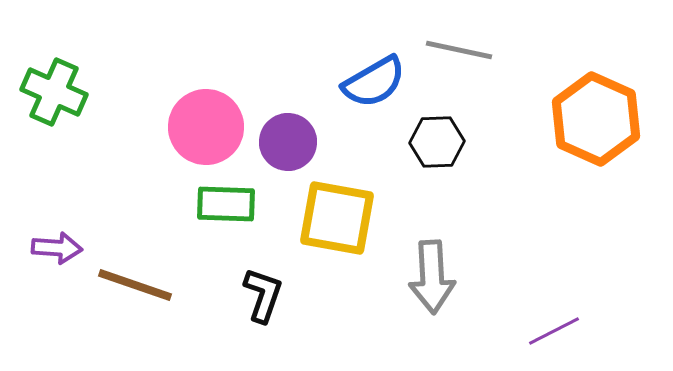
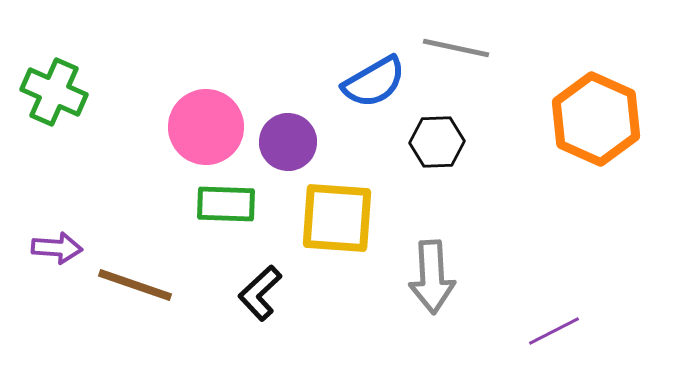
gray line: moved 3 px left, 2 px up
yellow square: rotated 6 degrees counterclockwise
black L-shape: moved 3 px left, 2 px up; rotated 152 degrees counterclockwise
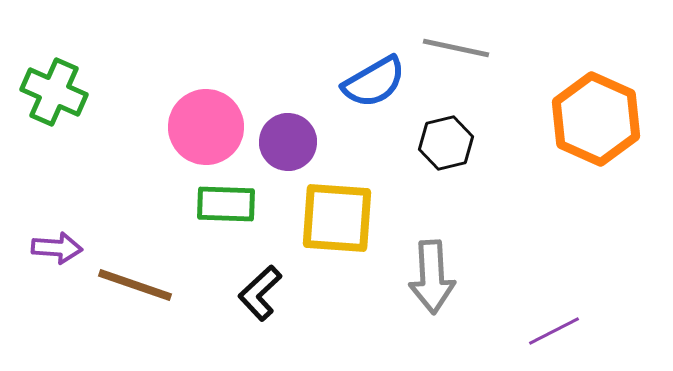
black hexagon: moved 9 px right, 1 px down; rotated 12 degrees counterclockwise
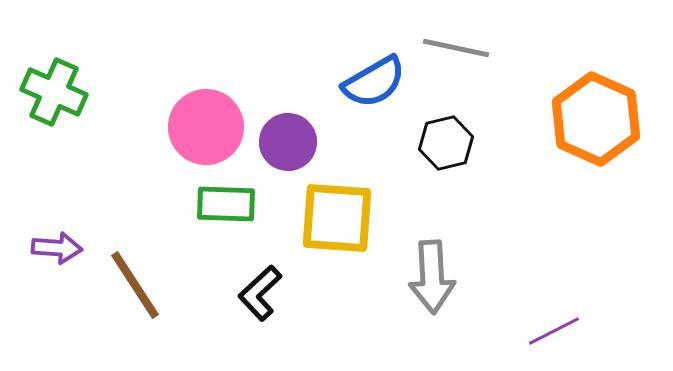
brown line: rotated 38 degrees clockwise
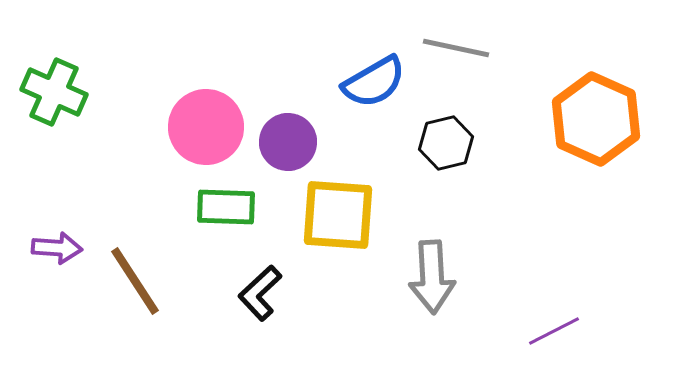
green rectangle: moved 3 px down
yellow square: moved 1 px right, 3 px up
brown line: moved 4 px up
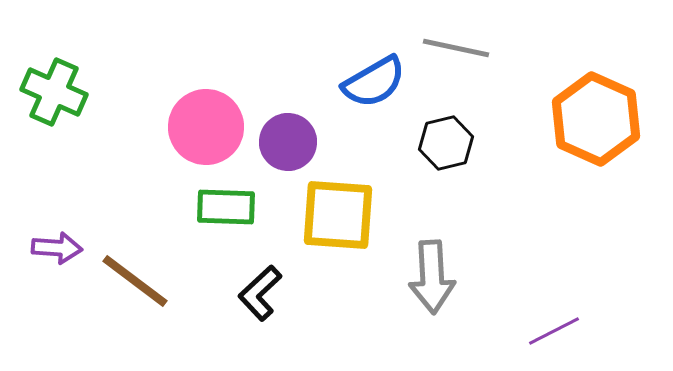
brown line: rotated 20 degrees counterclockwise
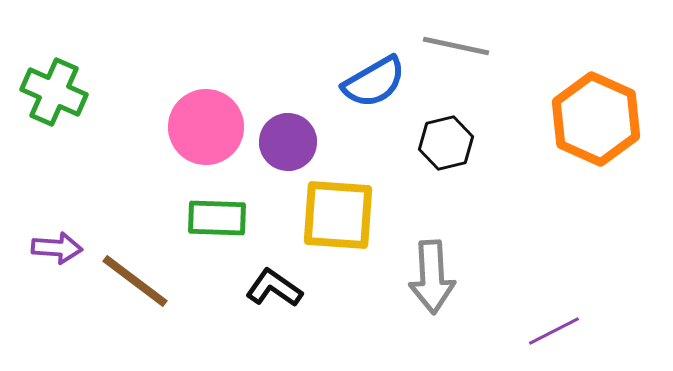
gray line: moved 2 px up
green rectangle: moved 9 px left, 11 px down
black L-shape: moved 14 px right, 5 px up; rotated 78 degrees clockwise
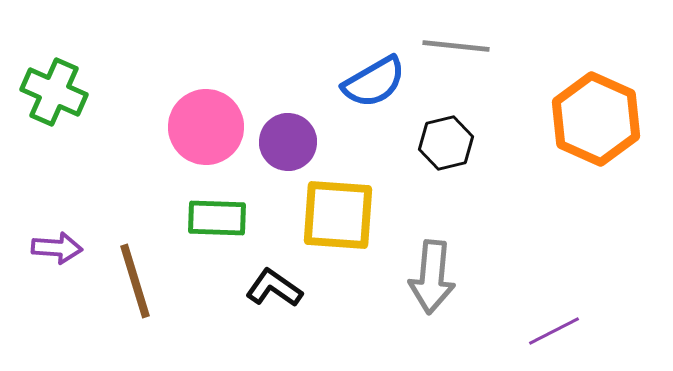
gray line: rotated 6 degrees counterclockwise
gray arrow: rotated 8 degrees clockwise
brown line: rotated 36 degrees clockwise
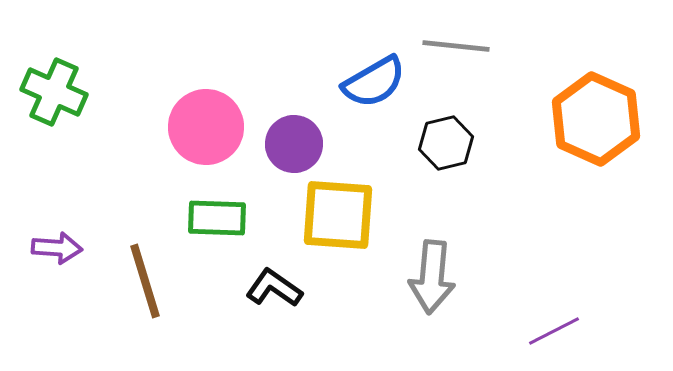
purple circle: moved 6 px right, 2 px down
brown line: moved 10 px right
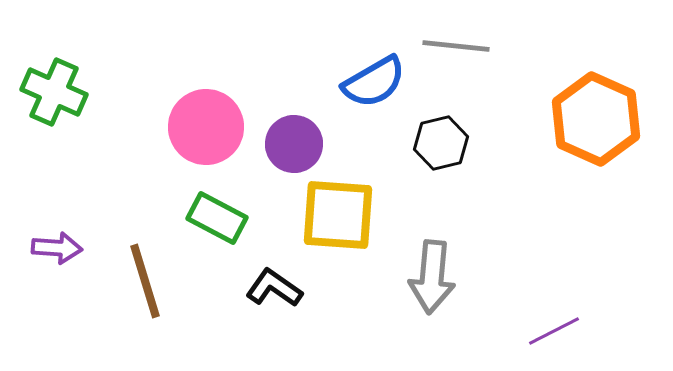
black hexagon: moved 5 px left
green rectangle: rotated 26 degrees clockwise
